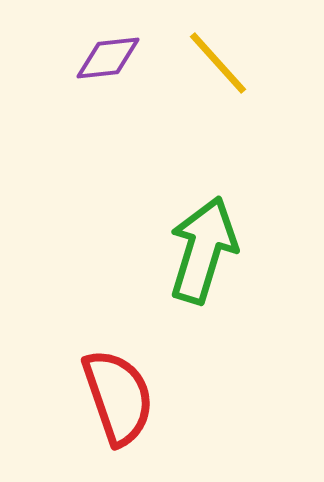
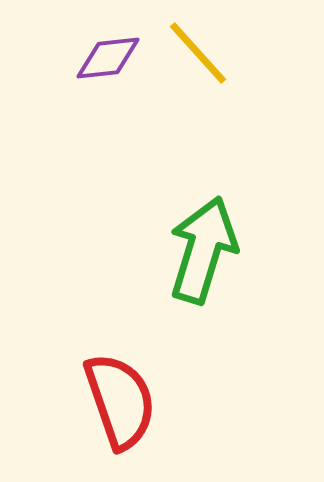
yellow line: moved 20 px left, 10 px up
red semicircle: moved 2 px right, 4 px down
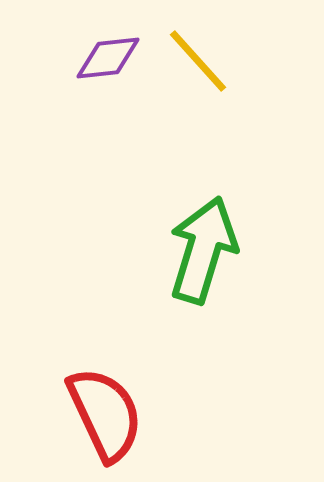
yellow line: moved 8 px down
red semicircle: moved 15 px left, 13 px down; rotated 6 degrees counterclockwise
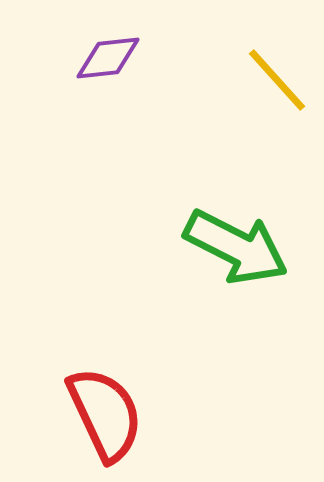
yellow line: moved 79 px right, 19 px down
green arrow: moved 33 px right, 3 px up; rotated 100 degrees clockwise
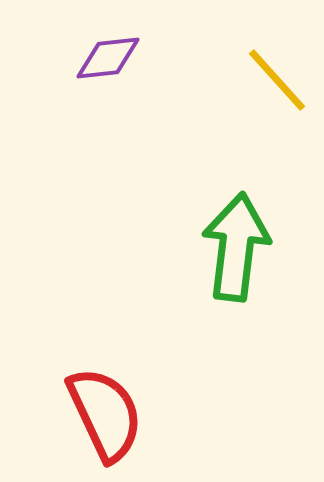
green arrow: rotated 110 degrees counterclockwise
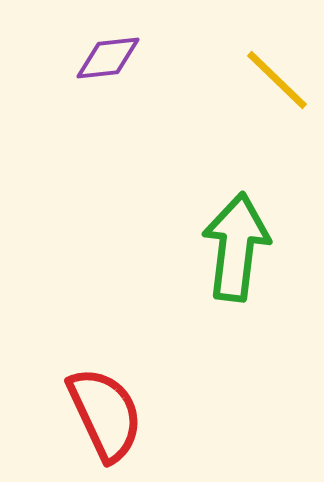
yellow line: rotated 4 degrees counterclockwise
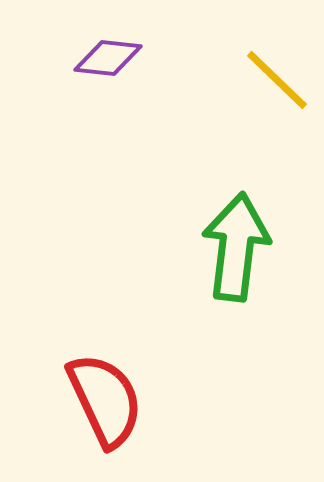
purple diamond: rotated 12 degrees clockwise
red semicircle: moved 14 px up
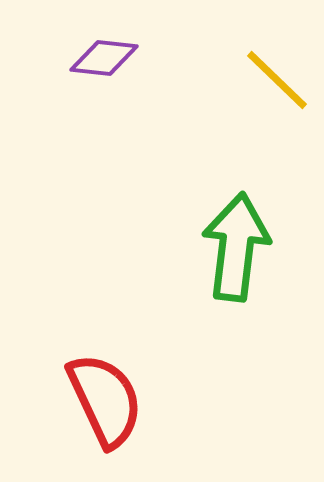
purple diamond: moved 4 px left
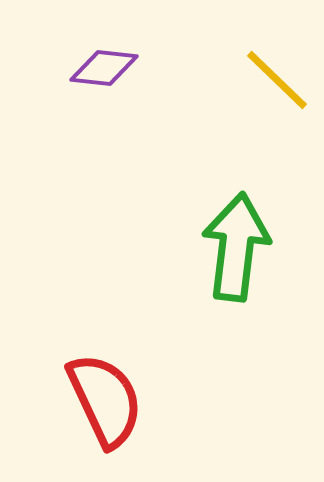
purple diamond: moved 10 px down
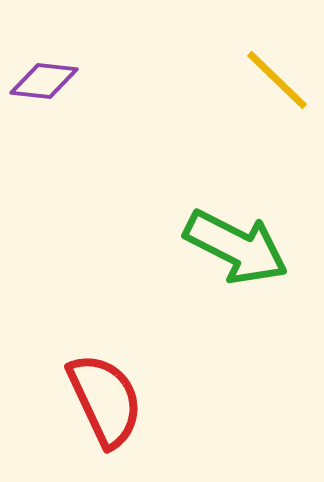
purple diamond: moved 60 px left, 13 px down
green arrow: rotated 110 degrees clockwise
